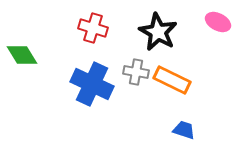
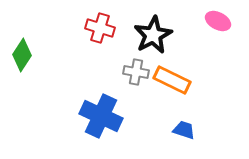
pink ellipse: moved 1 px up
red cross: moved 7 px right
black star: moved 5 px left, 3 px down; rotated 15 degrees clockwise
green diamond: rotated 64 degrees clockwise
blue cross: moved 9 px right, 32 px down
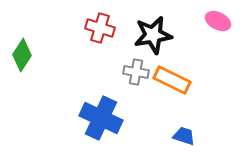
black star: rotated 18 degrees clockwise
blue cross: moved 2 px down
blue trapezoid: moved 6 px down
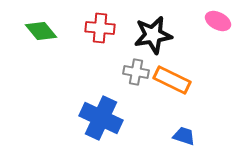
red cross: rotated 12 degrees counterclockwise
green diamond: moved 19 px right, 24 px up; rotated 72 degrees counterclockwise
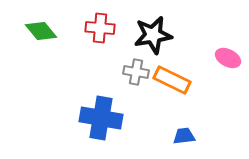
pink ellipse: moved 10 px right, 37 px down
blue cross: rotated 15 degrees counterclockwise
blue trapezoid: rotated 25 degrees counterclockwise
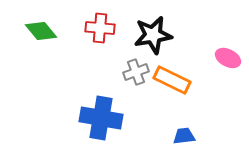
gray cross: rotated 30 degrees counterclockwise
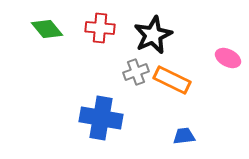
green diamond: moved 6 px right, 2 px up
black star: rotated 15 degrees counterclockwise
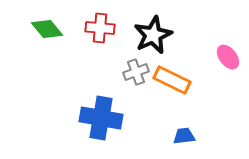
pink ellipse: moved 1 px up; rotated 25 degrees clockwise
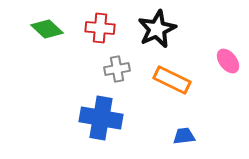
green diamond: rotated 8 degrees counterclockwise
black star: moved 4 px right, 6 px up
pink ellipse: moved 4 px down
gray cross: moved 19 px left, 3 px up; rotated 10 degrees clockwise
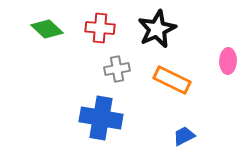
pink ellipse: rotated 40 degrees clockwise
blue trapezoid: rotated 20 degrees counterclockwise
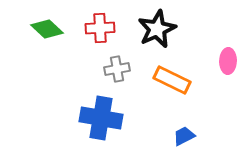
red cross: rotated 8 degrees counterclockwise
